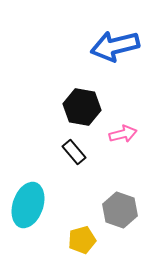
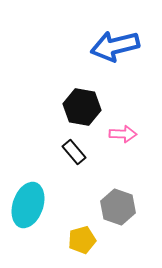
pink arrow: rotated 16 degrees clockwise
gray hexagon: moved 2 px left, 3 px up
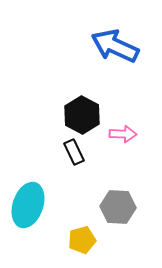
blue arrow: rotated 39 degrees clockwise
black hexagon: moved 8 px down; rotated 18 degrees clockwise
black rectangle: rotated 15 degrees clockwise
gray hexagon: rotated 16 degrees counterclockwise
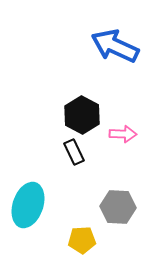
yellow pentagon: rotated 12 degrees clockwise
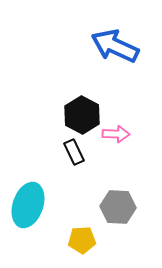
pink arrow: moved 7 px left
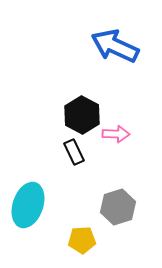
gray hexagon: rotated 20 degrees counterclockwise
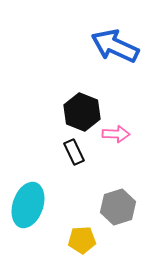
black hexagon: moved 3 px up; rotated 6 degrees counterclockwise
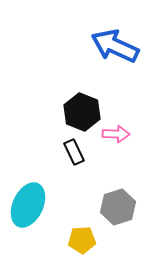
cyan ellipse: rotated 6 degrees clockwise
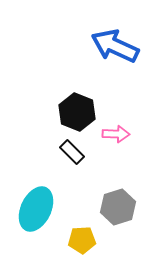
black hexagon: moved 5 px left
black rectangle: moved 2 px left; rotated 20 degrees counterclockwise
cyan ellipse: moved 8 px right, 4 px down
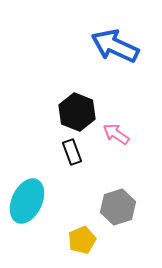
pink arrow: rotated 148 degrees counterclockwise
black rectangle: rotated 25 degrees clockwise
cyan ellipse: moved 9 px left, 8 px up
yellow pentagon: rotated 20 degrees counterclockwise
